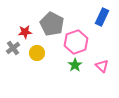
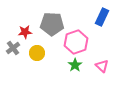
gray pentagon: rotated 25 degrees counterclockwise
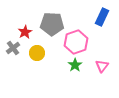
red star: rotated 24 degrees counterclockwise
pink triangle: rotated 24 degrees clockwise
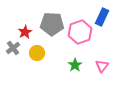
pink hexagon: moved 4 px right, 10 px up
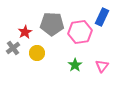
pink hexagon: rotated 10 degrees clockwise
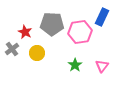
red star: rotated 16 degrees counterclockwise
gray cross: moved 1 px left, 1 px down
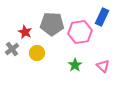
pink triangle: moved 1 px right; rotated 24 degrees counterclockwise
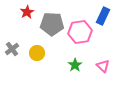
blue rectangle: moved 1 px right, 1 px up
red star: moved 2 px right, 20 px up; rotated 16 degrees clockwise
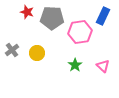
red star: rotated 24 degrees counterclockwise
gray pentagon: moved 6 px up
gray cross: moved 1 px down
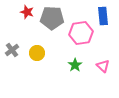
blue rectangle: rotated 30 degrees counterclockwise
pink hexagon: moved 1 px right, 1 px down
